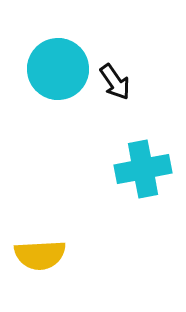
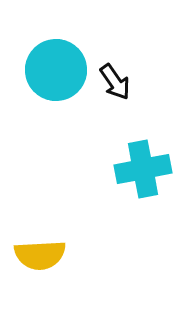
cyan circle: moved 2 px left, 1 px down
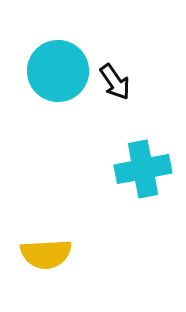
cyan circle: moved 2 px right, 1 px down
yellow semicircle: moved 6 px right, 1 px up
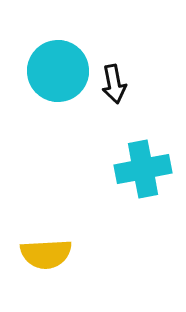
black arrow: moved 1 px left, 2 px down; rotated 24 degrees clockwise
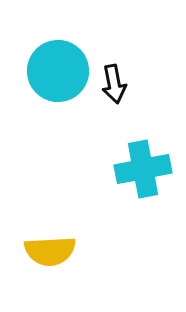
yellow semicircle: moved 4 px right, 3 px up
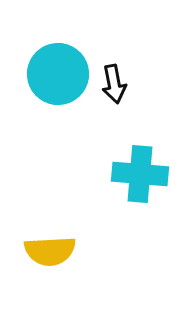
cyan circle: moved 3 px down
cyan cross: moved 3 px left, 5 px down; rotated 16 degrees clockwise
